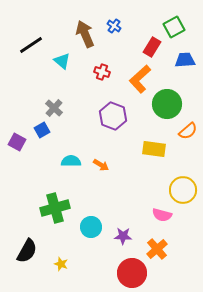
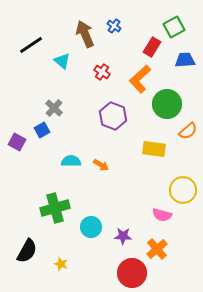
red cross: rotated 14 degrees clockwise
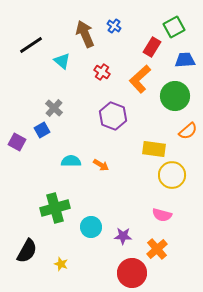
green circle: moved 8 px right, 8 px up
yellow circle: moved 11 px left, 15 px up
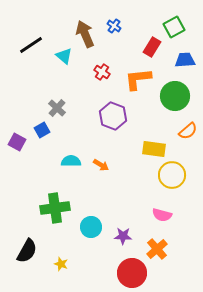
cyan triangle: moved 2 px right, 5 px up
orange L-shape: moved 2 px left; rotated 36 degrees clockwise
gray cross: moved 3 px right
green cross: rotated 8 degrees clockwise
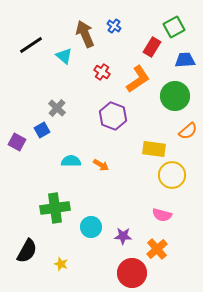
orange L-shape: rotated 152 degrees clockwise
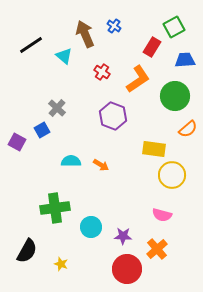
orange semicircle: moved 2 px up
red circle: moved 5 px left, 4 px up
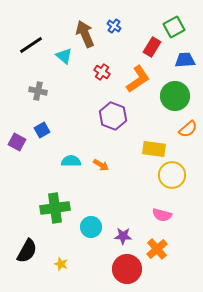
gray cross: moved 19 px left, 17 px up; rotated 30 degrees counterclockwise
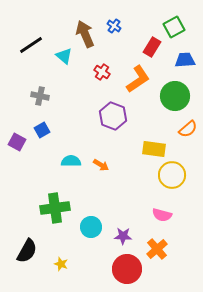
gray cross: moved 2 px right, 5 px down
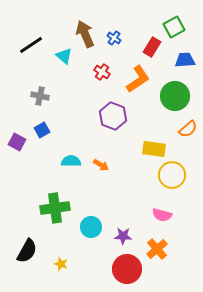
blue cross: moved 12 px down
